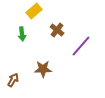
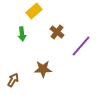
brown cross: moved 2 px down
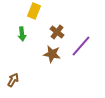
yellow rectangle: rotated 28 degrees counterclockwise
brown star: moved 9 px right, 15 px up; rotated 12 degrees clockwise
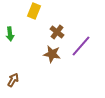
green arrow: moved 12 px left
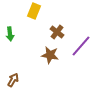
brown star: moved 2 px left, 1 px down
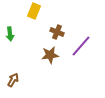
brown cross: rotated 16 degrees counterclockwise
brown star: rotated 18 degrees counterclockwise
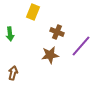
yellow rectangle: moved 1 px left, 1 px down
brown arrow: moved 7 px up; rotated 16 degrees counterclockwise
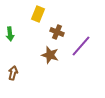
yellow rectangle: moved 5 px right, 2 px down
brown star: rotated 24 degrees clockwise
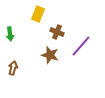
brown arrow: moved 5 px up
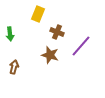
brown arrow: moved 1 px right, 1 px up
